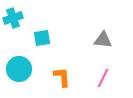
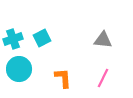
cyan cross: moved 21 px down
cyan square: rotated 18 degrees counterclockwise
orange L-shape: moved 1 px right, 1 px down
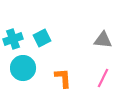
cyan circle: moved 4 px right, 1 px up
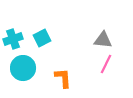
pink line: moved 3 px right, 14 px up
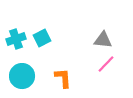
cyan cross: moved 3 px right
pink line: rotated 18 degrees clockwise
cyan circle: moved 1 px left, 8 px down
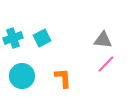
cyan cross: moved 3 px left, 1 px up
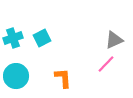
gray triangle: moved 11 px right; rotated 30 degrees counterclockwise
cyan circle: moved 6 px left
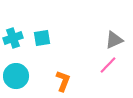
cyan square: rotated 18 degrees clockwise
pink line: moved 2 px right, 1 px down
orange L-shape: moved 3 px down; rotated 25 degrees clockwise
